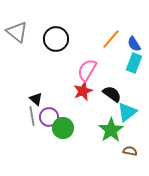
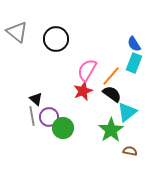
orange line: moved 37 px down
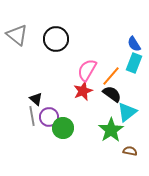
gray triangle: moved 3 px down
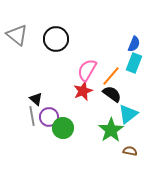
blue semicircle: rotated 126 degrees counterclockwise
cyan triangle: moved 1 px right, 2 px down
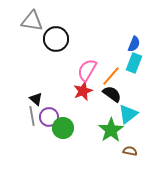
gray triangle: moved 15 px right, 14 px up; rotated 30 degrees counterclockwise
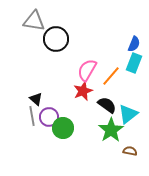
gray triangle: moved 2 px right
black semicircle: moved 5 px left, 11 px down
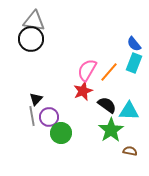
black circle: moved 25 px left
blue semicircle: rotated 119 degrees clockwise
orange line: moved 2 px left, 4 px up
black triangle: rotated 32 degrees clockwise
cyan triangle: moved 1 px right, 3 px up; rotated 40 degrees clockwise
green circle: moved 2 px left, 5 px down
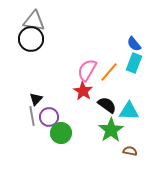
red star: rotated 18 degrees counterclockwise
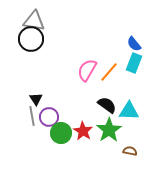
red star: moved 40 px down
black triangle: rotated 16 degrees counterclockwise
green star: moved 2 px left
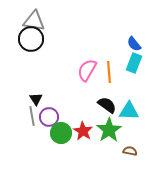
orange line: rotated 45 degrees counterclockwise
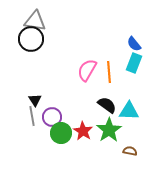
gray triangle: moved 1 px right
black triangle: moved 1 px left, 1 px down
purple circle: moved 3 px right
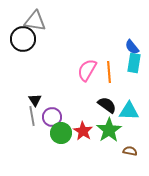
black circle: moved 8 px left
blue semicircle: moved 2 px left, 3 px down
cyan rectangle: rotated 12 degrees counterclockwise
